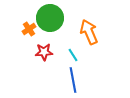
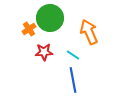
cyan line: rotated 24 degrees counterclockwise
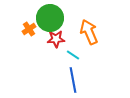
red star: moved 12 px right, 13 px up
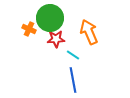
orange cross: rotated 32 degrees counterclockwise
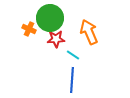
blue line: moved 1 px left; rotated 15 degrees clockwise
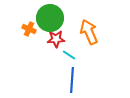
cyan line: moved 4 px left
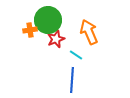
green circle: moved 2 px left, 2 px down
orange cross: moved 1 px right, 1 px down; rotated 32 degrees counterclockwise
red star: rotated 18 degrees counterclockwise
cyan line: moved 7 px right
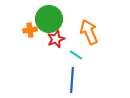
green circle: moved 1 px right, 1 px up
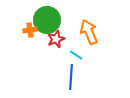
green circle: moved 2 px left, 1 px down
blue line: moved 1 px left, 3 px up
